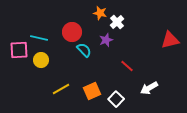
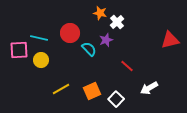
red circle: moved 2 px left, 1 px down
cyan semicircle: moved 5 px right, 1 px up
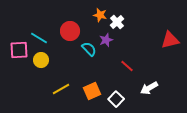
orange star: moved 2 px down
red circle: moved 2 px up
cyan line: rotated 18 degrees clockwise
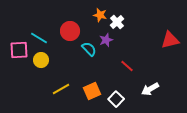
white arrow: moved 1 px right, 1 px down
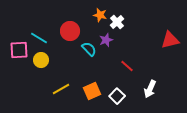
white arrow: rotated 36 degrees counterclockwise
white square: moved 1 px right, 3 px up
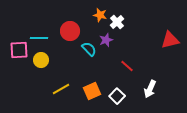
cyan line: rotated 30 degrees counterclockwise
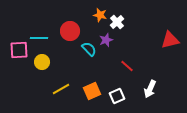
yellow circle: moved 1 px right, 2 px down
white square: rotated 21 degrees clockwise
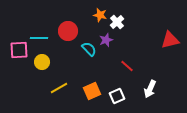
red circle: moved 2 px left
yellow line: moved 2 px left, 1 px up
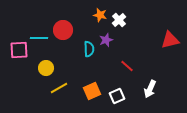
white cross: moved 2 px right, 2 px up
red circle: moved 5 px left, 1 px up
cyan semicircle: rotated 42 degrees clockwise
yellow circle: moved 4 px right, 6 px down
